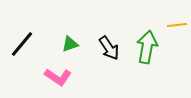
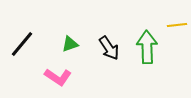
green arrow: rotated 12 degrees counterclockwise
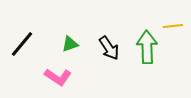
yellow line: moved 4 px left, 1 px down
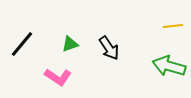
green arrow: moved 22 px right, 19 px down; rotated 72 degrees counterclockwise
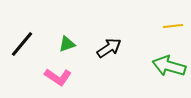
green triangle: moved 3 px left
black arrow: rotated 90 degrees counterclockwise
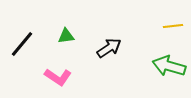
green triangle: moved 1 px left, 8 px up; rotated 12 degrees clockwise
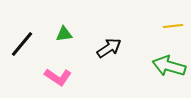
green triangle: moved 2 px left, 2 px up
